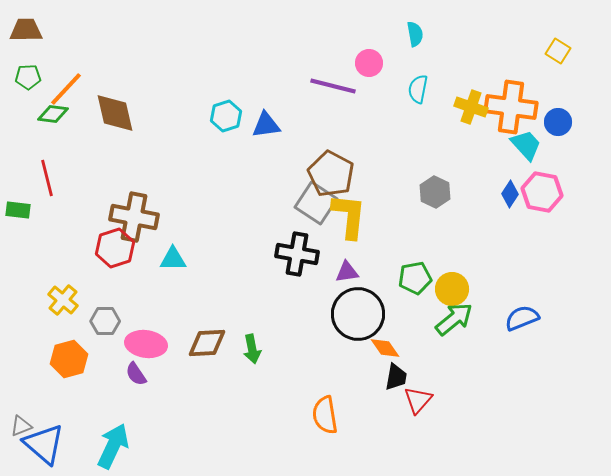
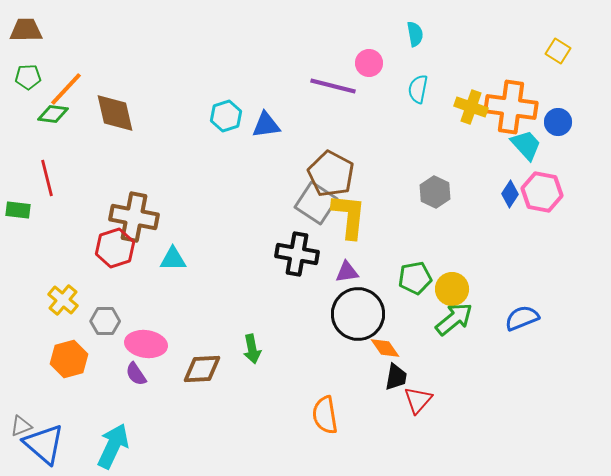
brown diamond at (207, 343): moved 5 px left, 26 px down
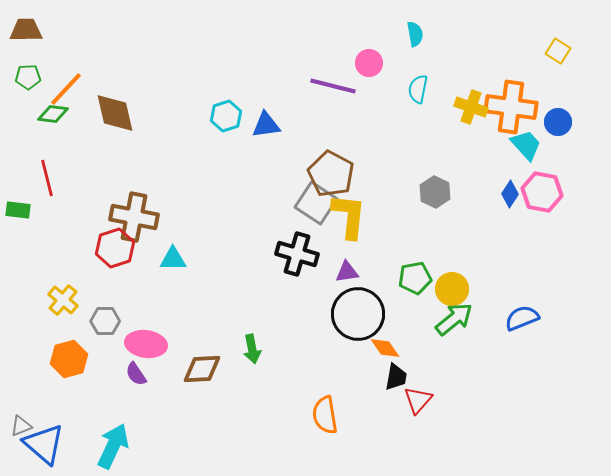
black cross at (297, 254): rotated 6 degrees clockwise
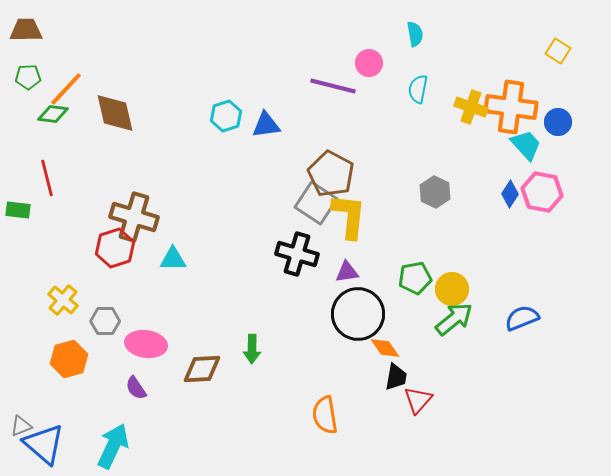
brown cross at (134, 217): rotated 6 degrees clockwise
green arrow at (252, 349): rotated 12 degrees clockwise
purple semicircle at (136, 374): moved 14 px down
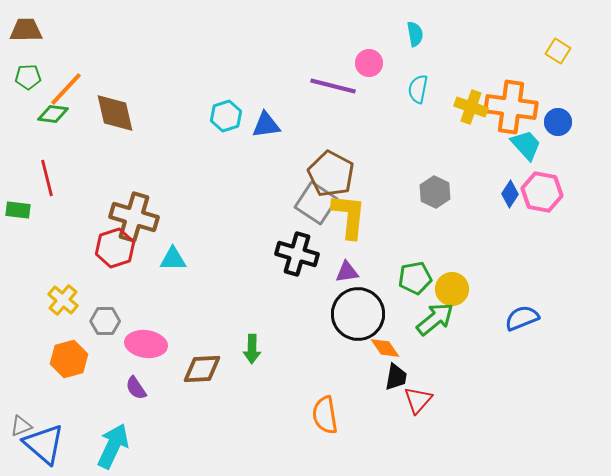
green arrow at (454, 319): moved 19 px left
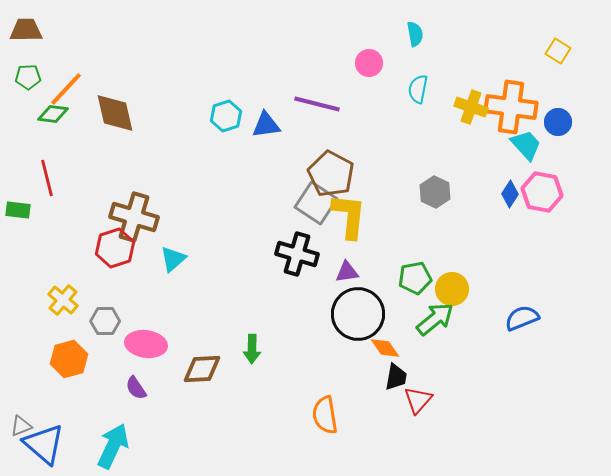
purple line at (333, 86): moved 16 px left, 18 px down
cyan triangle at (173, 259): rotated 40 degrees counterclockwise
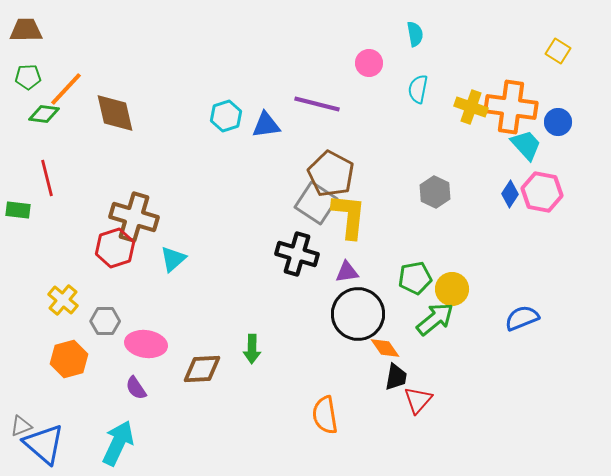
green diamond at (53, 114): moved 9 px left
cyan arrow at (113, 446): moved 5 px right, 3 px up
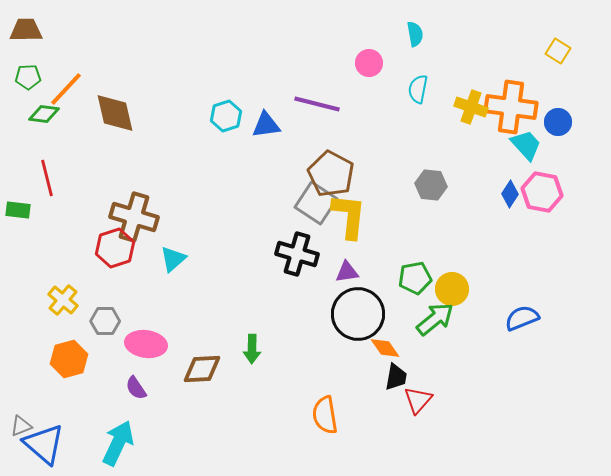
gray hexagon at (435, 192): moved 4 px left, 7 px up; rotated 20 degrees counterclockwise
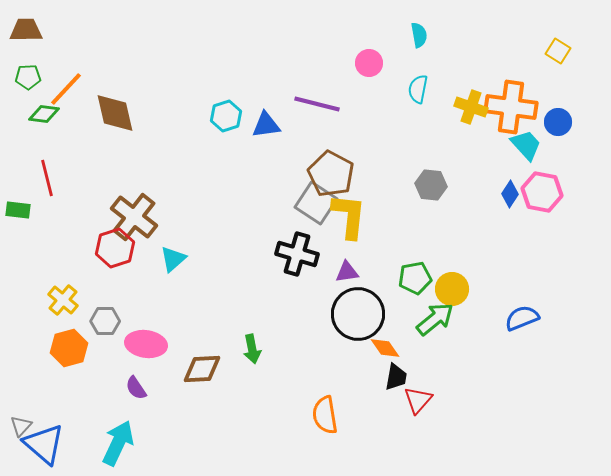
cyan semicircle at (415, 34): moved 4 px right, 1 px down
brown cross at (134, 217): rotated 21 degrees clockwise
green arrow at (252, 349): rotated 12 degrees counterclockwise
orange hexagon at (69, 359): moved 11 px up
gray triangle at (21, 426): rotated 25 degrees counterclockwise
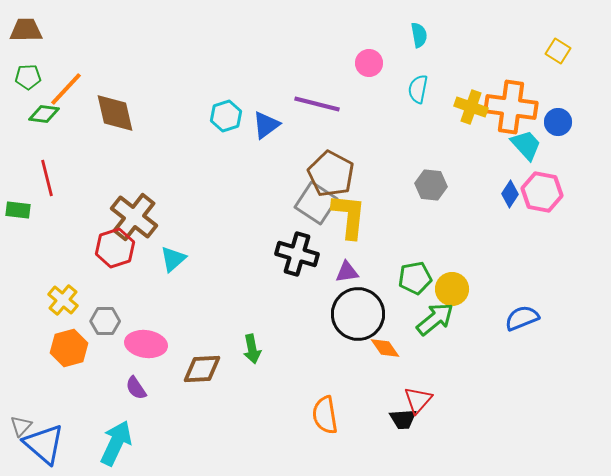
blue triangle at (266, 125): rotated 28 degrees counterclockwise
black trapezoid at (396, 377): moved 7 px right, 42 px down; rotated 76 degrees clockwise
cyan arrow at (118, 443): moved 2 px left
